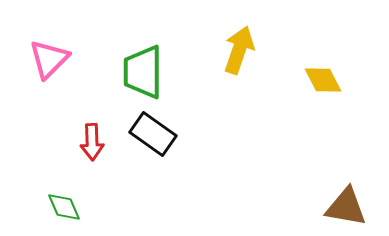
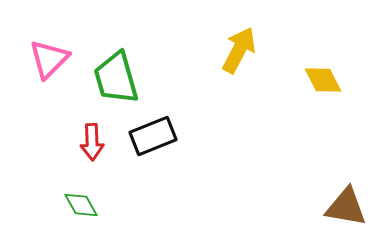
yellow arrow: rotated 9 degrees clockwise
green trapezoid: moved 27 px left, 6 px down; rotated 16 degrees counterclockwise
black rectangle: moved 2 px down; rotated 57 degrees counterclockwise
green diamond: moved 17 px right, 2 px up; rotated 6 degrees counterclockwise
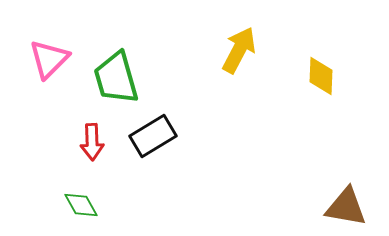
yellow diamond: moved 2 px left, 4 px up; rotated 30 degrees clockwise
black rectangle: rotated 9 degrees counterclockwise
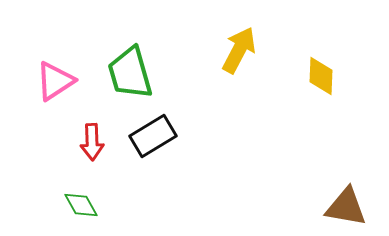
pink triangle: moved 6 px right, 22 px down; rotated 12 degrees clockwise
green trapezoid: moved 14 px right, 5 px up
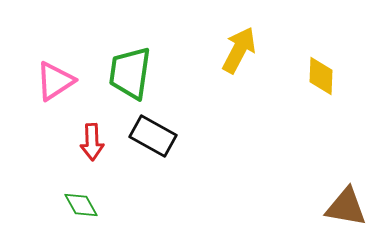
green trapezoid: rotated 24 degrees clockwise
black rectangle: rotated 60 degrees clockwise
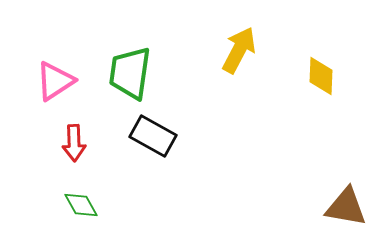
red arrow: moved 18 px left, 1 px down
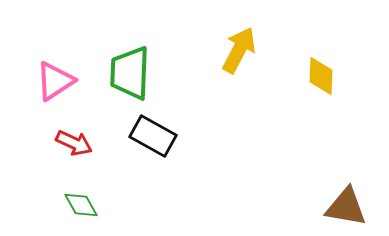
green trapezoid: rotated 6 degrees counterclockwise
red arrow: rotated 63 degrees counterclockwise
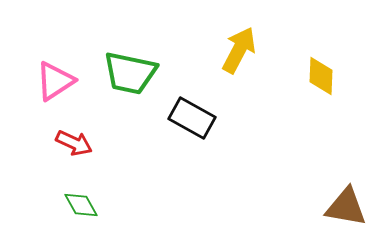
green trapezoid: rotated 80 degrees counterclockwise
black rectangle: moved 39 px right, 18 px up
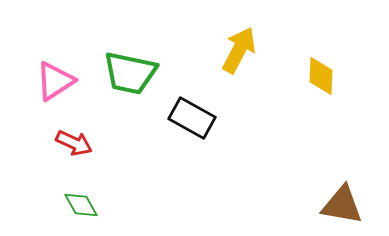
brown triangle: moved 4 px left, 2 px up
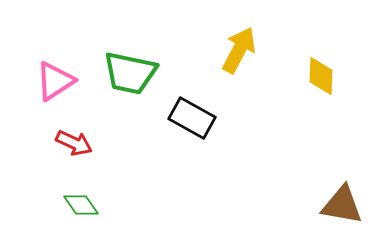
green diamond: rotated 6 degrees counterclockwise
